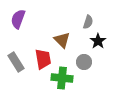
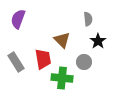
gray semicircle: moved 3 px up; rotated 24 degrees counterclockwise
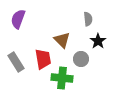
gray circle: moved 3 px left, 3 px up
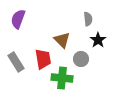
black star: moved 1 px up
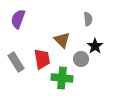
black star: moved 3 px left, 6 px down
red trapezoid: moved 1 px left
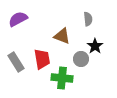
purple semicircle: rotated 42 degrees clockwise
brown triangle: moved 4 px up; rotated 24 degrees counterclockwise
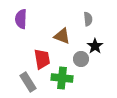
purple semicircle: moved 3 px right; rotated 60 degrees counterclockwise
gray rectangle: moved 12 px right, 20 px down
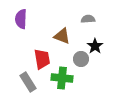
gray semicircle: rotated 88 degrees counterclockwise
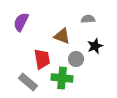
purple semicircle: moved 3 px down; rotated 24 degrees clockwise
black star: rotated 14 degrees clockwise
gray circle: moved 5 px left
gray rectangle: rotated 18 degrees counterclockwise
